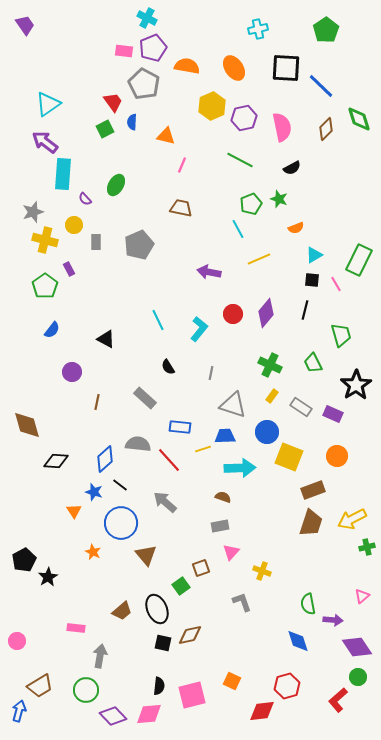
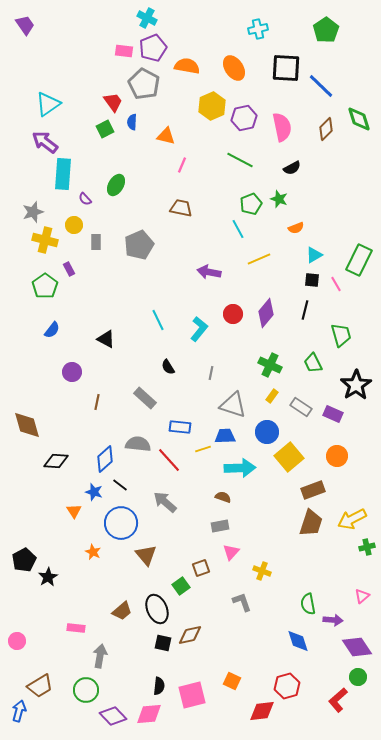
yellow square at (289, 457): rotated 28 degrees clockwise
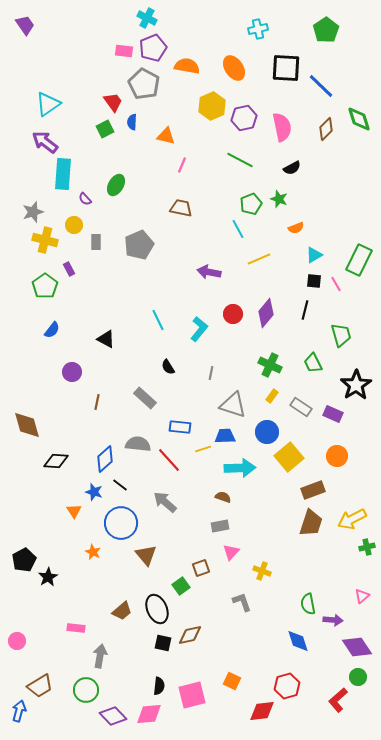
black square at (312, 280): moved 2 px right, 1 px down
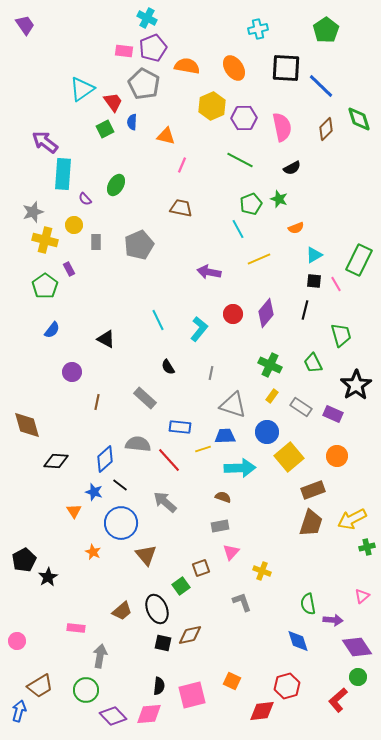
cyan triangle at (48, 104): moved 34 px right, 15 px up
purple hexagon at (244, 118): rotated 10 degrees clockwise
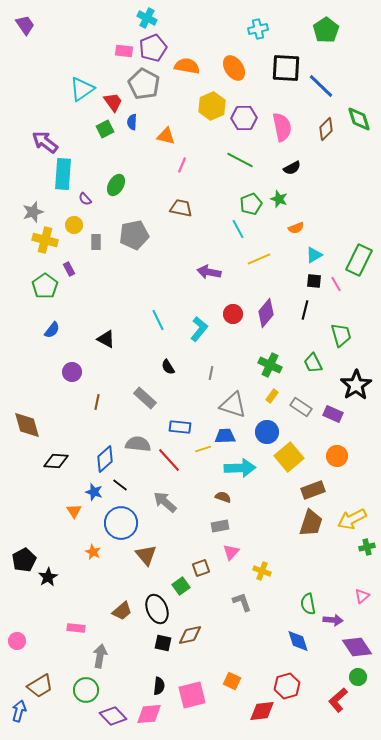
gray pentagon at (139, 245): moved 5 px left, 10 px up; rotated 12 degrees clockwise
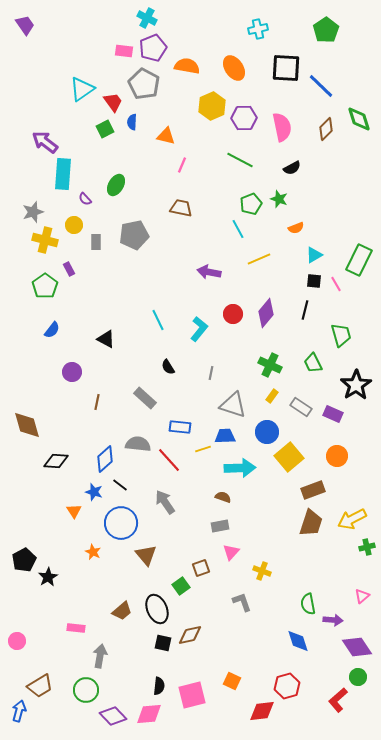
gray arrow at (165, 502): rotated 15 degrees clockwise
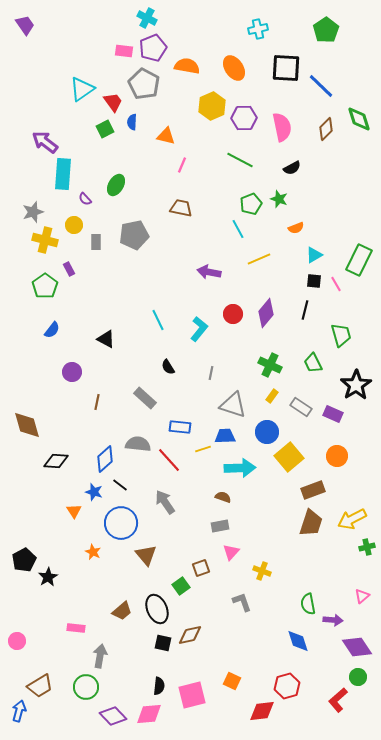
green circle at (86, 690): moved 3 px up
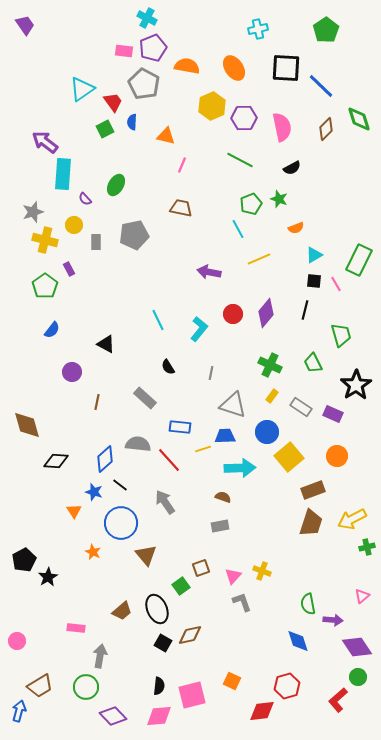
black triangle at (106, 339): moved 5 px down
pink triangle at (231, 552): moved 2 px right, 24 px down
black square at (163, 643): rotated 18 degrees clockwise
pink diamond at (149, 714): moved 10 px right, 2 px down
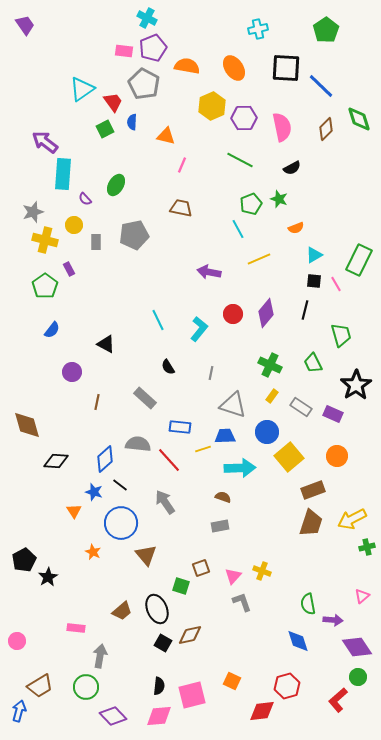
green square at (181, 586): rotated 36 degrees counterclockwise
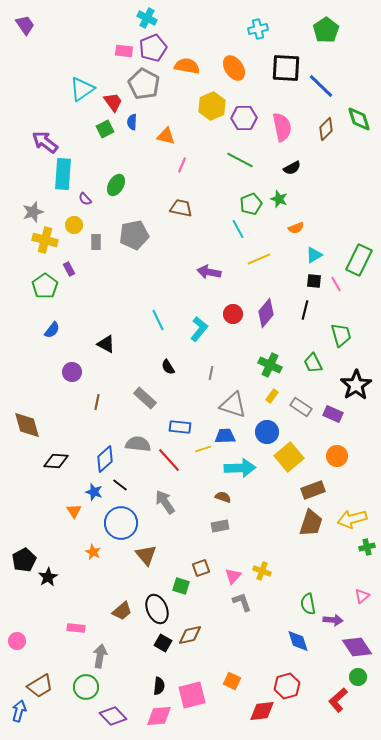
yellow arrow at (352, 519): rotated 12 degrees clockwise
